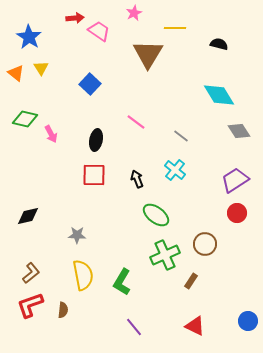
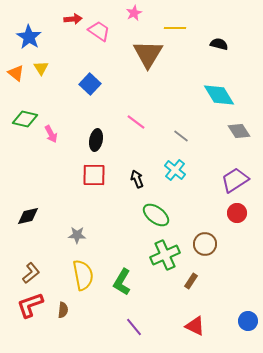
red arrow: moved 2 px left, 1 px down
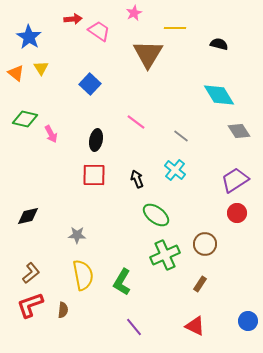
brown rectangle: moved 9 px right, 3 px down
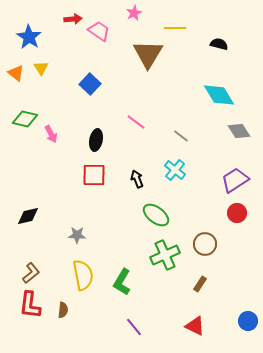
red L-shape: rotated 64 degrees counterclockwise
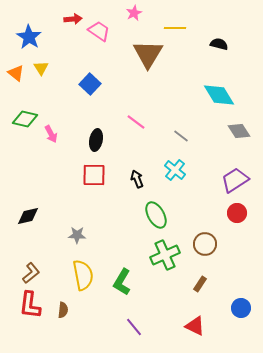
green ellipse: rotated 24 degrees clockwise
blue circle: moved 7 px left, 13 px up
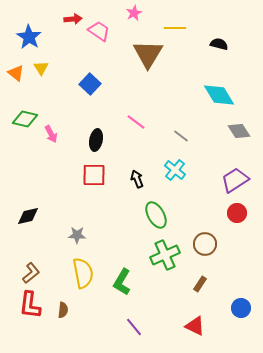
yellow semicircle: moved 2 px up
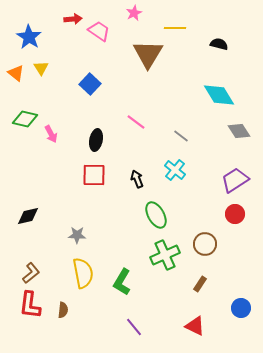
red circle: moved 2 px left, 1 px down
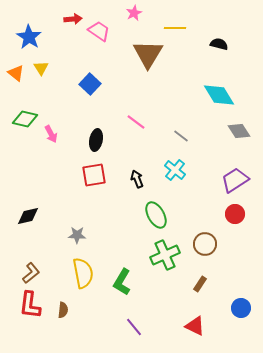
red square: rotated 10 degrees counterclockwise
